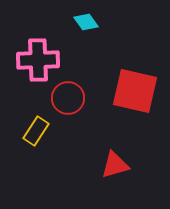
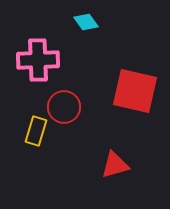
red circle: moved 4 px left, 9 px down
yellow rectangle: rotated 16 degrees counterclockwise
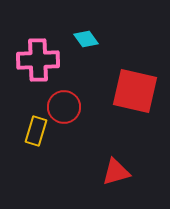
cyan diamond: moved 17 px down
red triangle: moved 1 px right, 7 px down
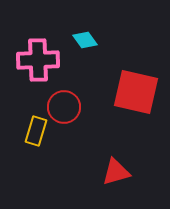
cyan diamond: moved 1 px left, 1 px down
red square: moved 1 px right, 1 px down
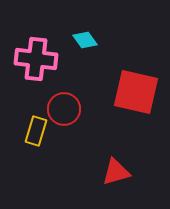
pink cross: moved 2 px left, 1 px up; rotated 9 degrees clockwise
red circle: moved 2 px down
